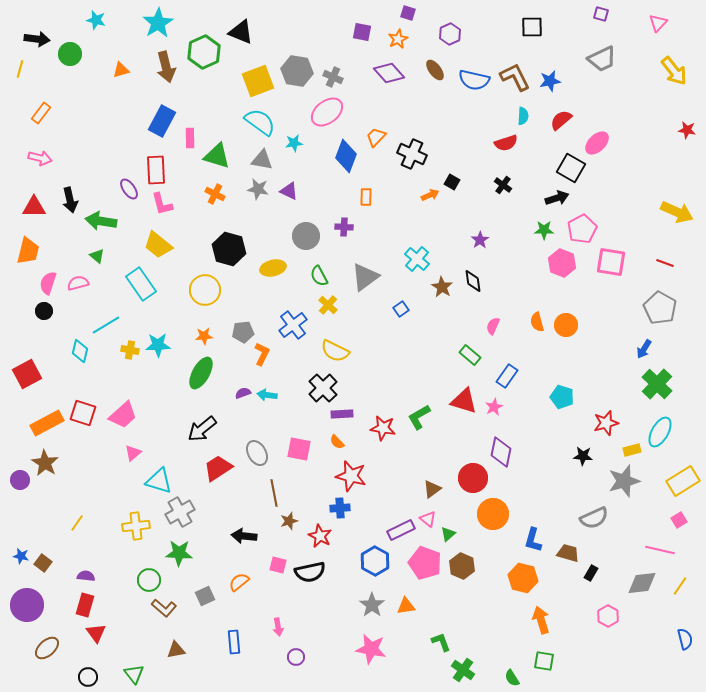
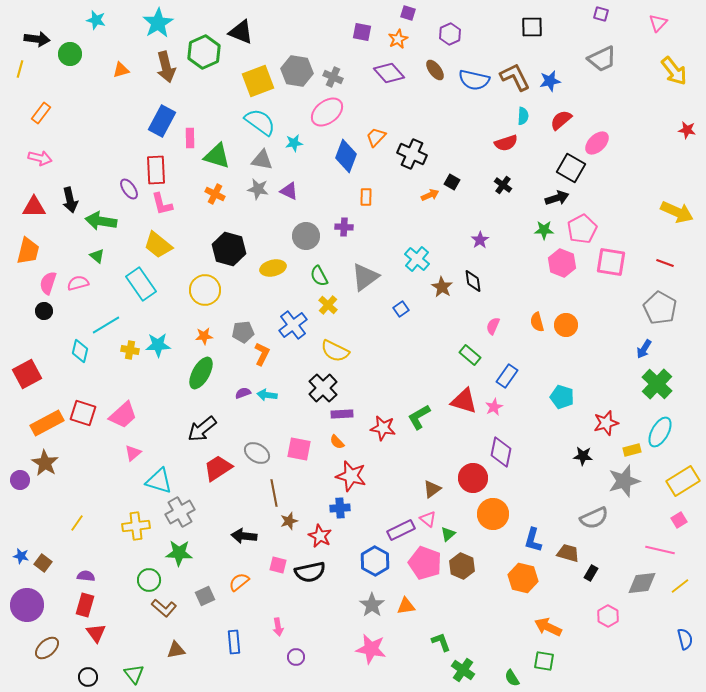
gray ellipse at (257, 453): rotated 30 degrees counterclockwise
yellow line at (680, 586): rotated 18 degrees clockwise
orange arrow at (541, 620): moved 7 px right, 7 px down; rotated 48 degrees counterclockwise
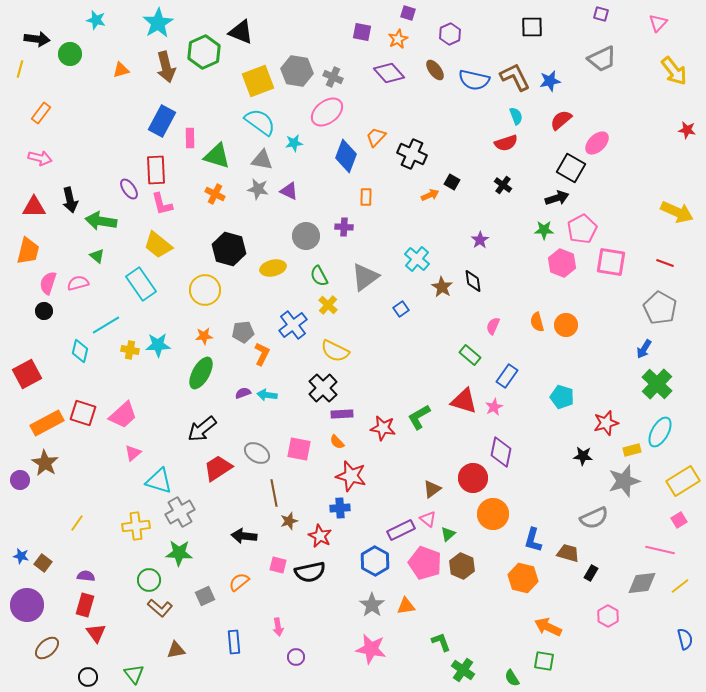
cyan semicircle at (523, 116): moved 7 px left; rotated 24 degrees counterclockwise
brown L-shape at (164, 608): moved 4 px left
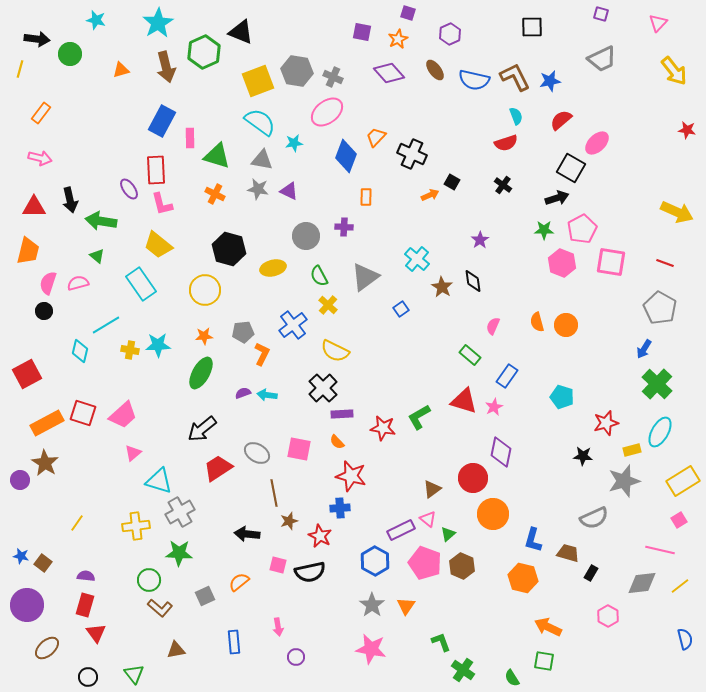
black arrow at (244, 536): moved 3 px right, 2 px up
orange triangle at (406, 606): rotated 48 degrees counterclockwise
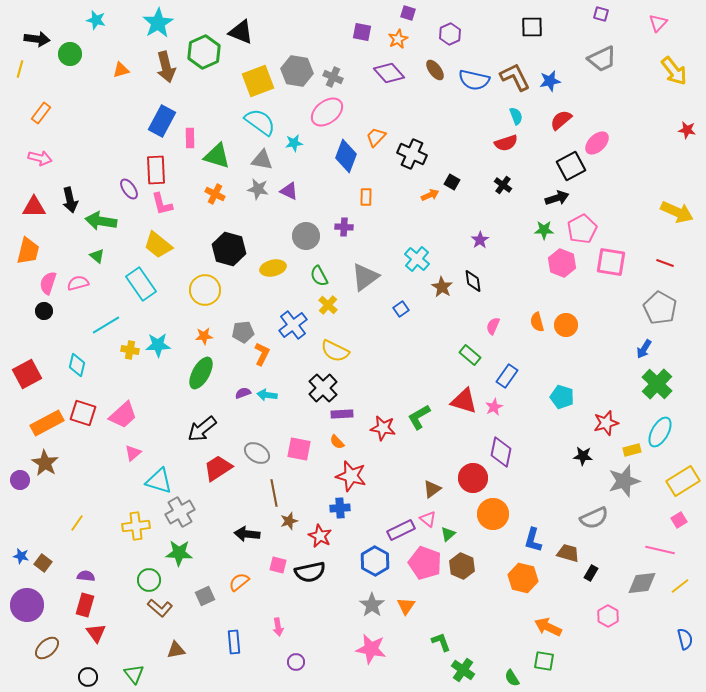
black square at (571, 168): moved 2 px up; rotated 32 degrees clockwise
cyan diamond at (80, 351): moved 3 px left, 14 px down
purple circle at (296, 657): moved 5 px down
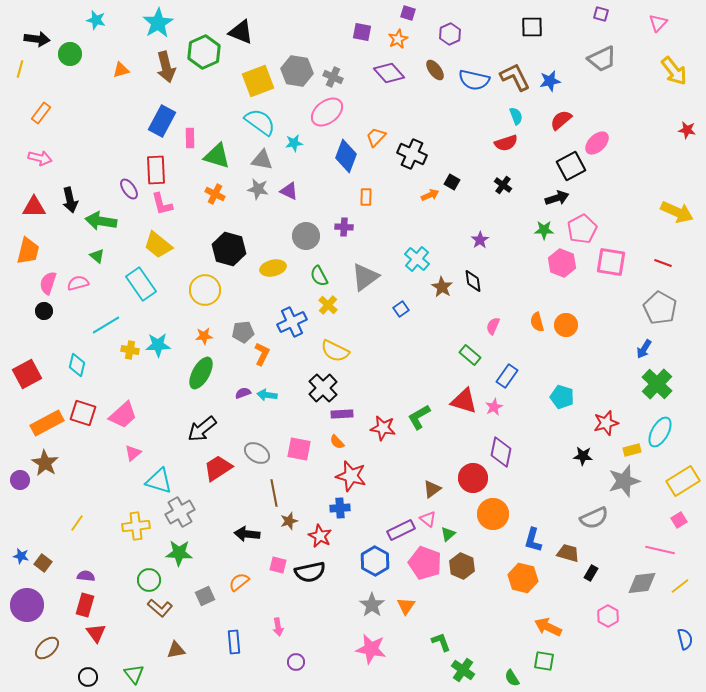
red line at (665, 263): moved 2 px left
blue cross at (293, 325): moved 1 px left, 3 px up; rotated 12 degrees clockwise
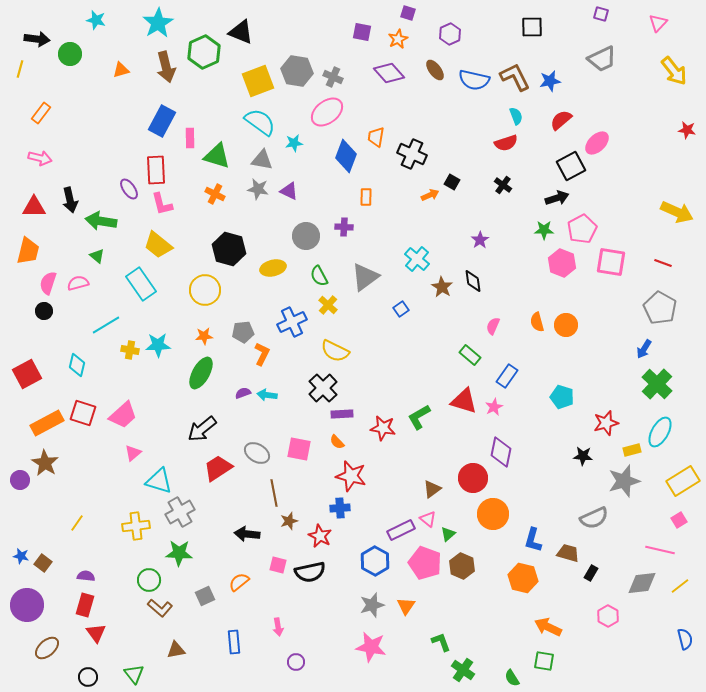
orange trapezoid at (376, 137): rotated 35 degrees counterclockwise
gray star at (372, 605): rotated 20 degrees clockwise
pink star at (371, 649): moved 2 px up
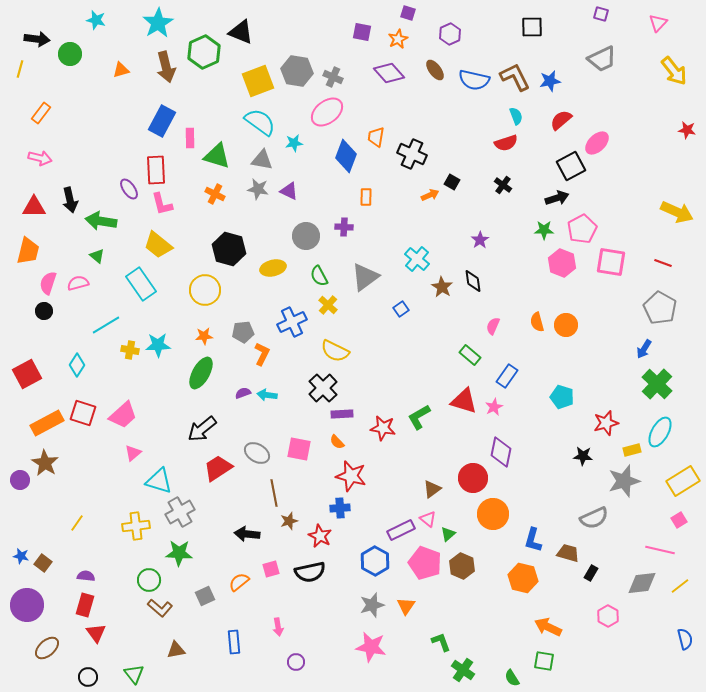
cyan diamond at (77, 365): rotated 20 degrees clockwise
pink square at (278, 565): moved 7 px left, 4 px down; rotated 30 degrees counterclockwise
